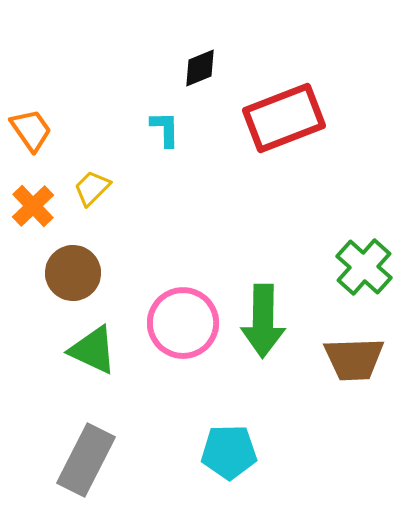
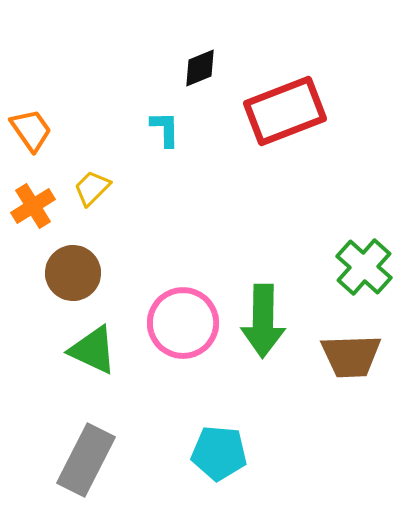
red rectangle: moved 1 px right, 7 px up
orange cross: rotated 12 degrees clockwise
brown trapezoid: moved 3 px left, 3 px up
cyan pentagon: moved 10 px left, 1 px down; rotated 6 degrees clockwise
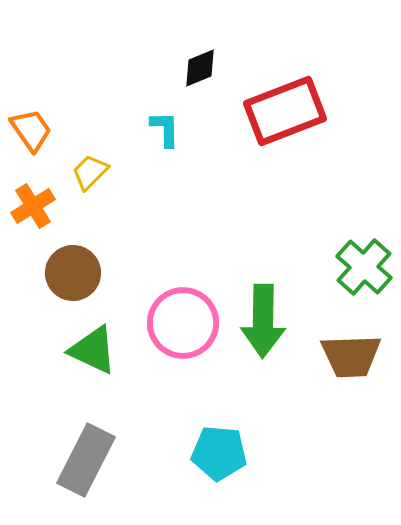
yellow trapezoid: moved 2 px left, 16 px up
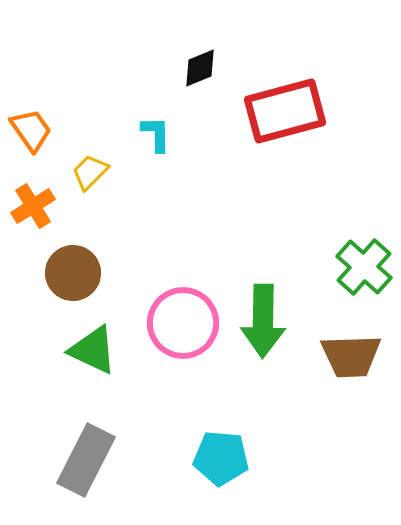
red rectangle: rotated 6 degrees clockwise
cyan L-shape: moved 9 px left, 5 px down
cyan pentagon: moved 2 px right, 5 px down
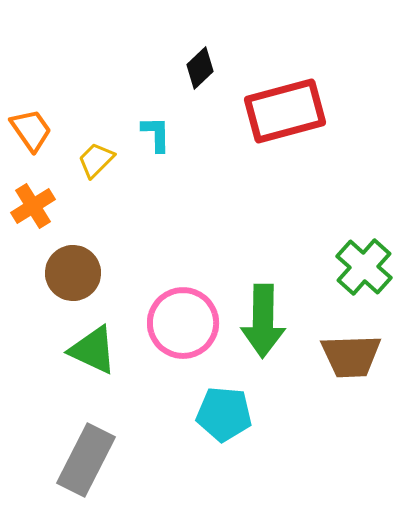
black diamond: rotated 21 degrees counterclockwise
yellow trapezoid: moved 6 px right, 12 px up
cyan pentagon: moved 3 px right, 44 px up
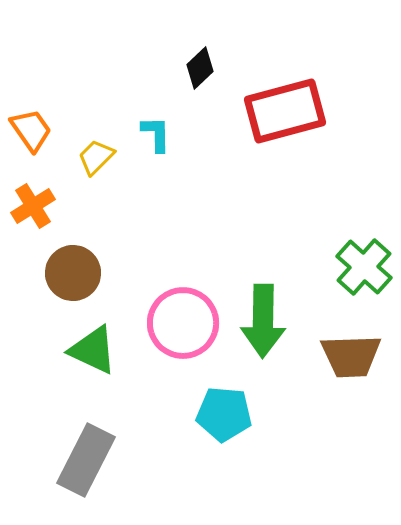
yellow trapezoid: moved 3 px up
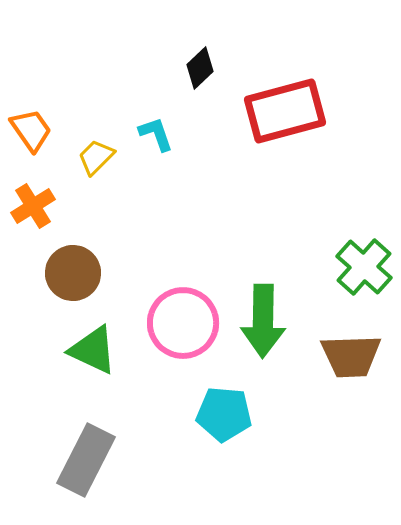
cyan L-shape: rotated 18 degrees counterclockwise
